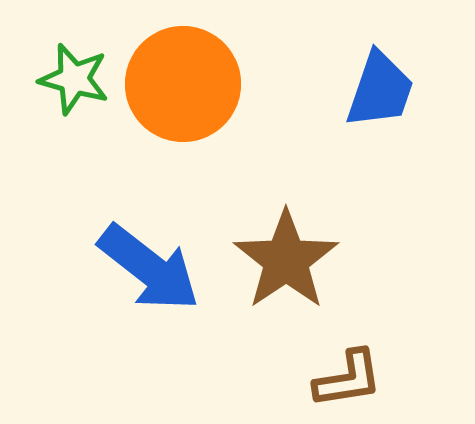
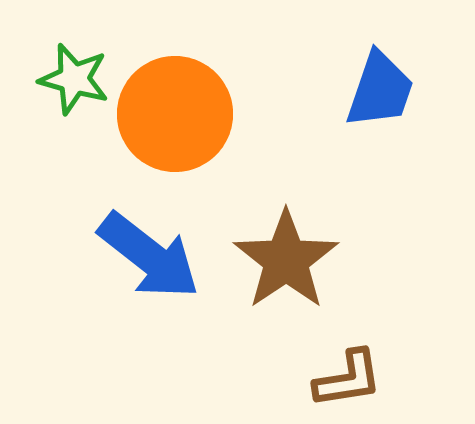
orange circle: moved 8 px left, 30 px down
blue arrow: moved 12 px up
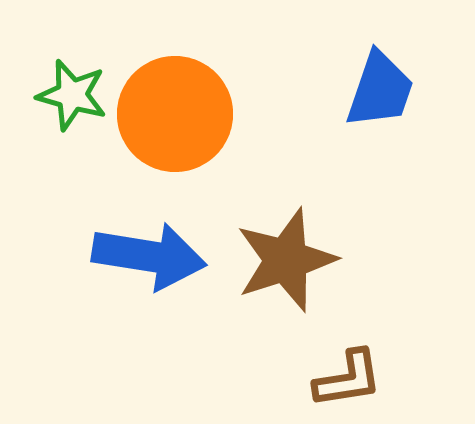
green star: moved 2 px left, 16 px down
blue arrow: rotated 29 degrees counterclockwise
brown star: rotated 16 degrees clockwise
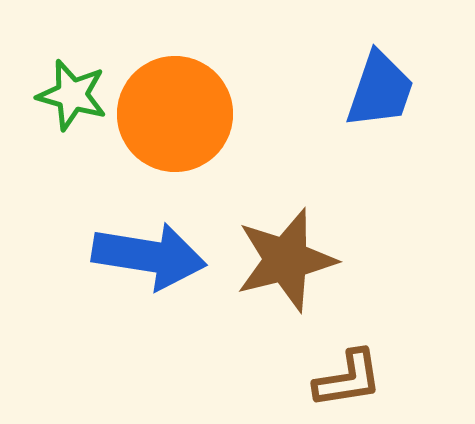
brown star: rotated 4 degrees clockwise
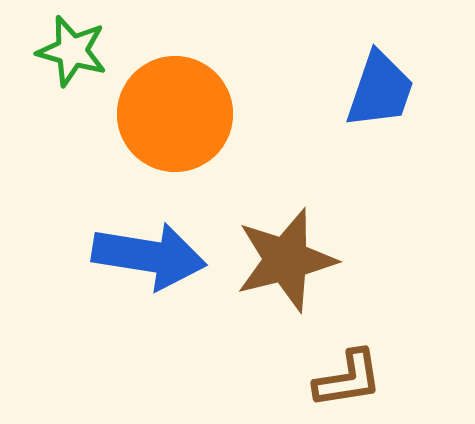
green star: moved 44 px up
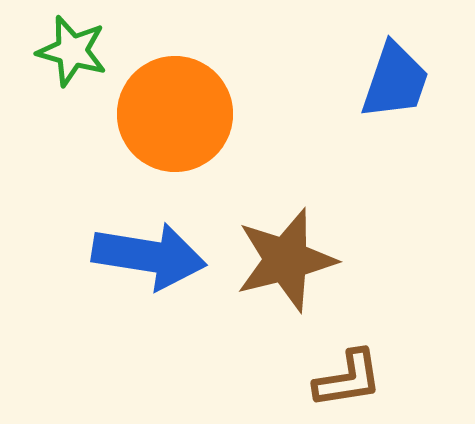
blue trapezoid: moved 15 px right, 9 px up
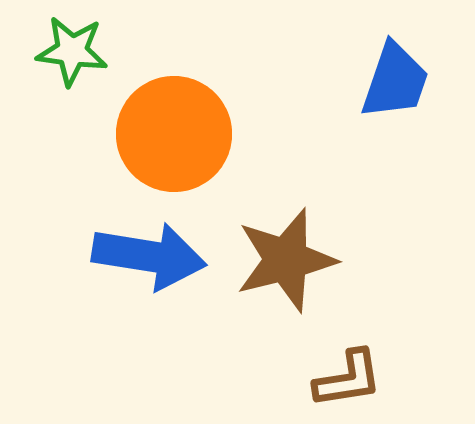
green star: rotated 8 degrees counterclockwise
orange circle: moved 1 px left, 20 px down
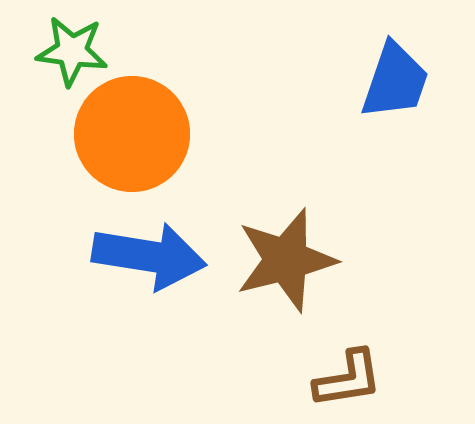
orange circle: moved 42 px left
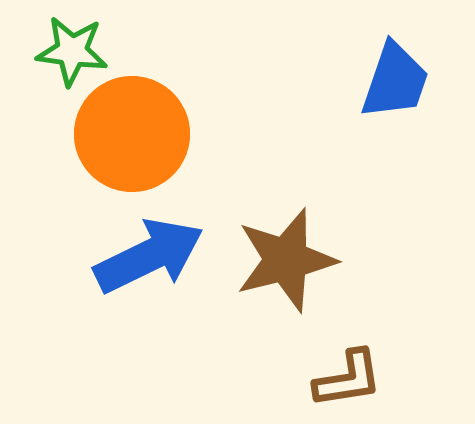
blue arrow: rotated 35 degrees counterclockwise
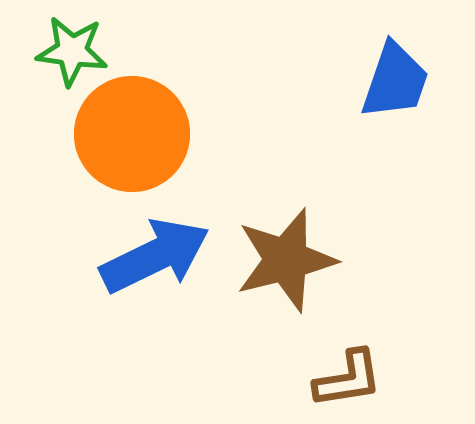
blue arrow: moved 6 px right
